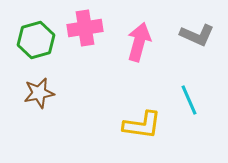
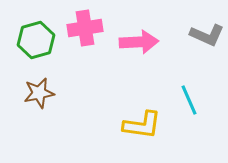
gray L-shape: moved 10 px right
pink arrow: rotated 72 degrees clockwise
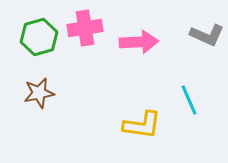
green hexagon: moved 3 px right, 3 px up
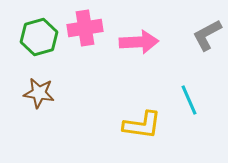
gray L-shape: rotated 128 degrees clockwise
brown star: rotated 20 degrees clockwise
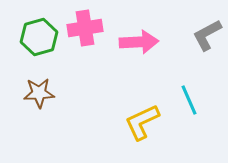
brown star: rotated 12 degrees counterclockwise
yellow L-shape: moved 3 px up; rotated 147 degrees clockwise
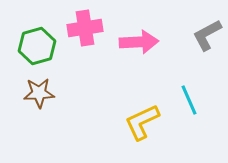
green hexagon: moved 2 px left, 9 px down
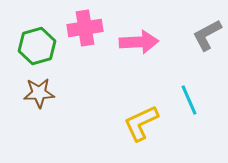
yellow L-shape: moved 1 px left, 1 px down
